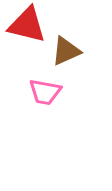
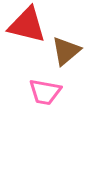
brown triangle: rotated 16 degrees counterclockwise
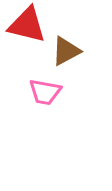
brown triangle: rotated 12 degrees clockwise
